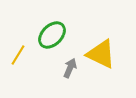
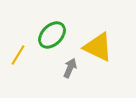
yellow triangle: moved 3 px left, 7 px up
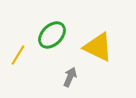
gray arrow: moved 9 px down
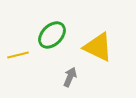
yellow line: rotated 45 degrees clockwise
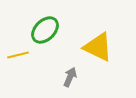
green ellipse: moved 7 px left, 5 px up
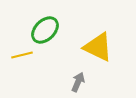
yellow line: moved 4 px right
gray arrow: moved 8 px right, 5 px down
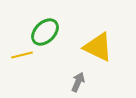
green ellipse: moved 2 px down
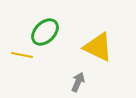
yellow line: rotated 25 degrees clockwise
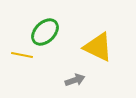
gray arrow: moved 3 px left, 2 px up; rotated 48 degrees clockwise
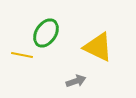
green ellipse: moved 1 px right, 1 px down; rotated 12 degrees counterclockwise
gray arrow: moved 1 px right, 1 px down
